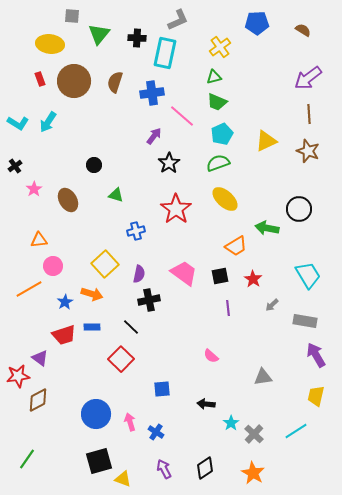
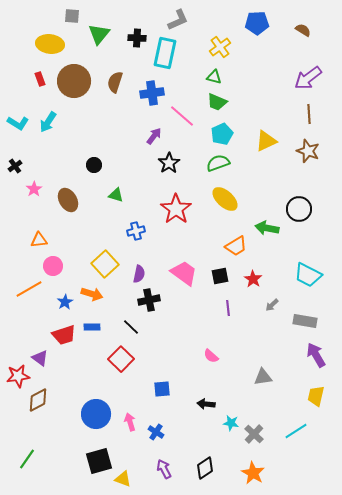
green triangle at (214, 77): rotated 28 degrees clockwise
cyan trapezoid at (308, 275): rotated 148 degrees clockwise
cyan star at (231, 423): rotated 28 degrees counterclockwise
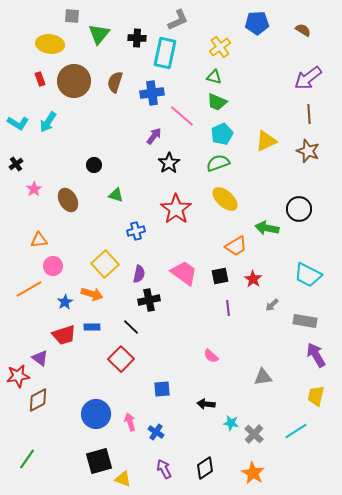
black cross at (15, 166): moved 1 px right, 2 px up
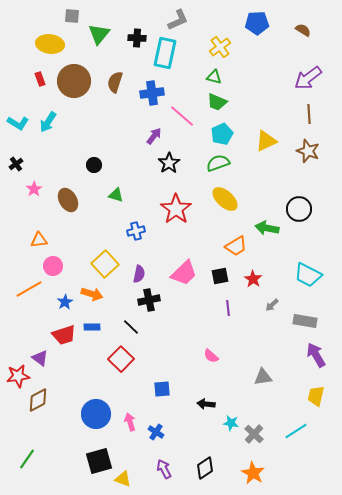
pink trapezoid at (184, 273): rotated 100 degrees clockwise
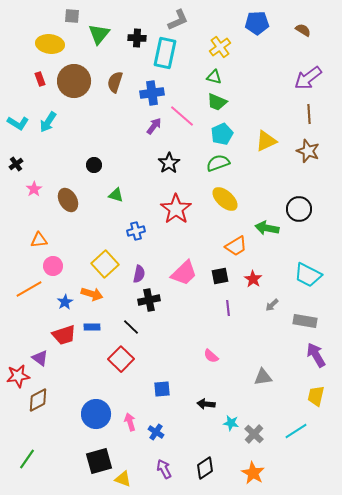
purple arrow at (154, 136): moved 10 px up
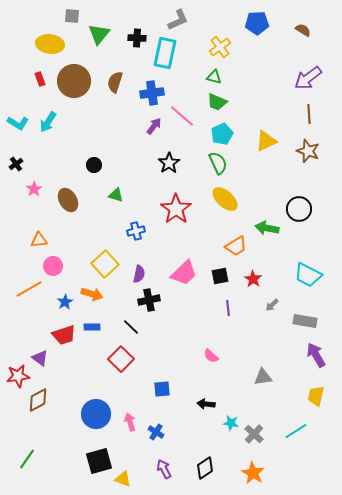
green semicircle at (218, 163): rotated 85 degrees clockwise
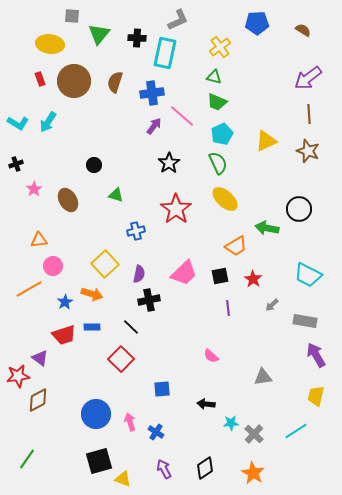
black cross at (16, 164): rotated 16 degrees clockwise
cyan star at (231, 423): rotated 14 degrees counterclockwise
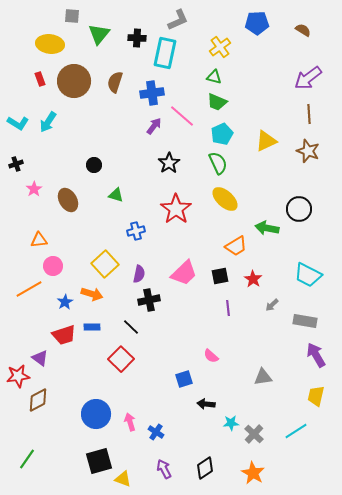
blue square at (162, 389): moved 22 px right, 10 px up; rotated 12 degrees counterclockwise
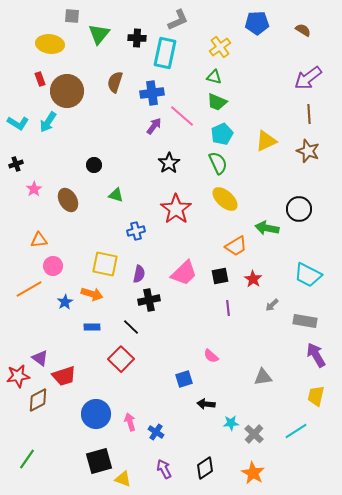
brown circle at (74, 81): moved 7 px left, 10 px down
yellow square at (105, 264): rotated 36 degrees counterclockwise
red trapezoid at (64, 335): moved 41 px down
